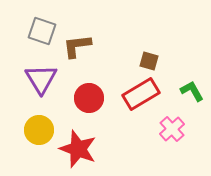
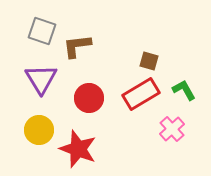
green L-shape: moved 8 px left, 1 px up
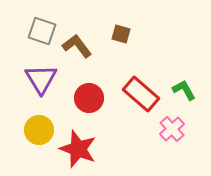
brown L-shape: rotated 60 degrees clockwise
brown square: moved 28 px left, 27 px up
red rectangle: rotated 72 degrees clockwise
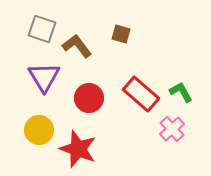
gray square: moved 2 px up
purple triangle: moved 3 px right, 2 px up
green L-shape: moved 3 px left, 2 px down
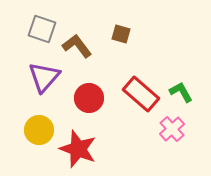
purple triangle: rotated 12 degrees clockwise
